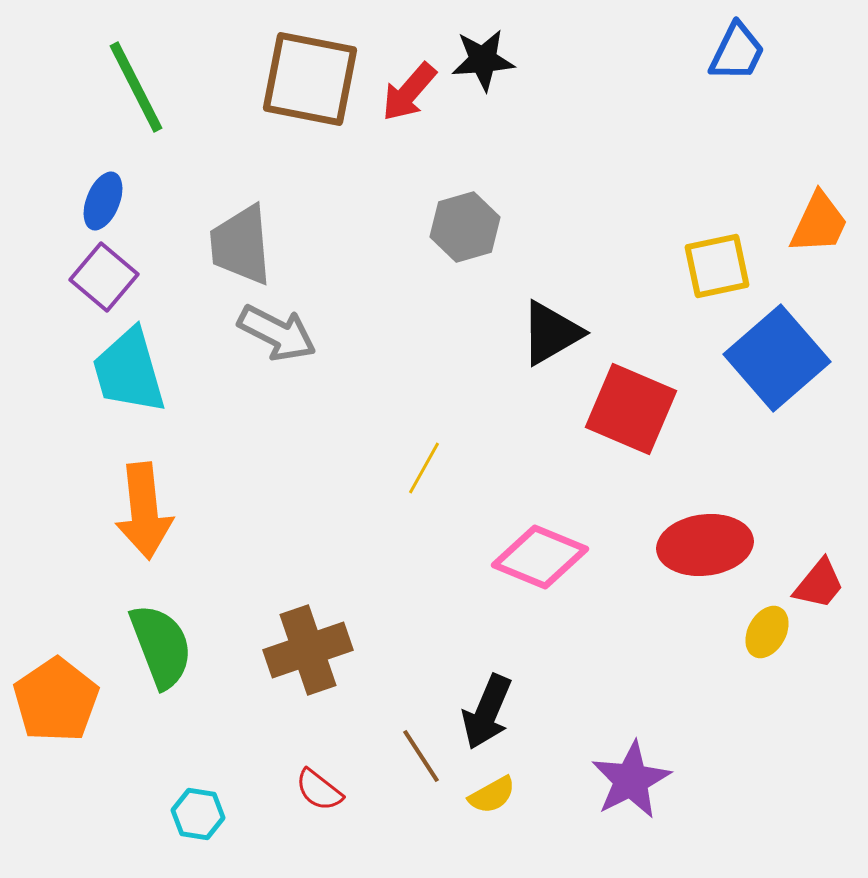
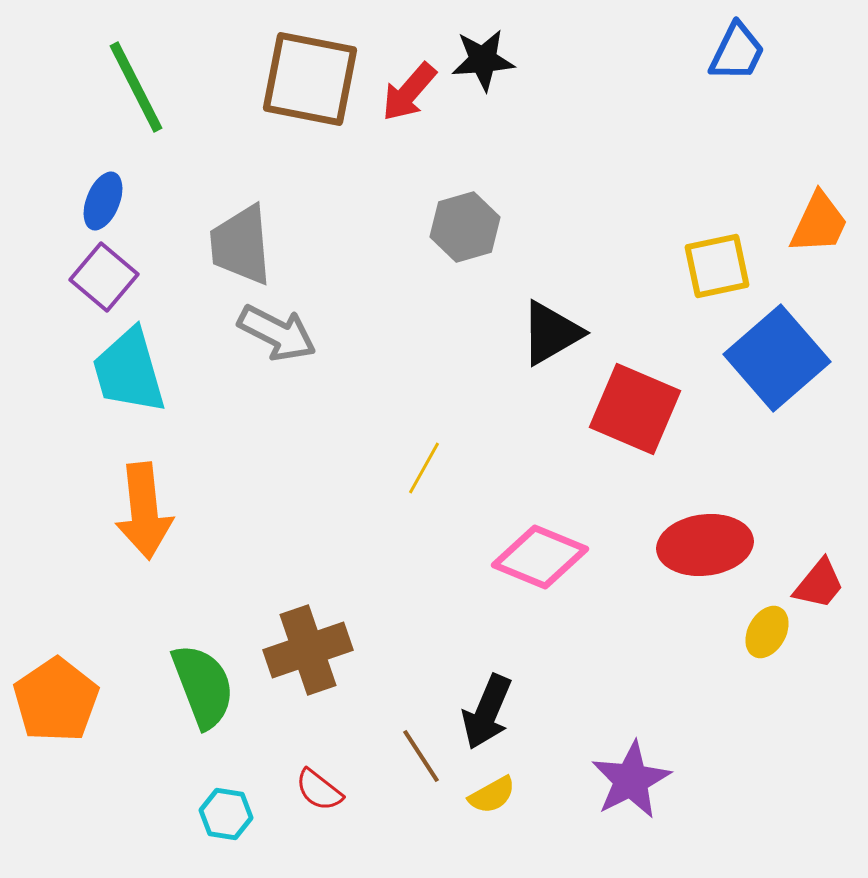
red square: moved 4 px right
green semicircle: moved 42 px right, 40 px down
cyan hexagon: moved 28 px right
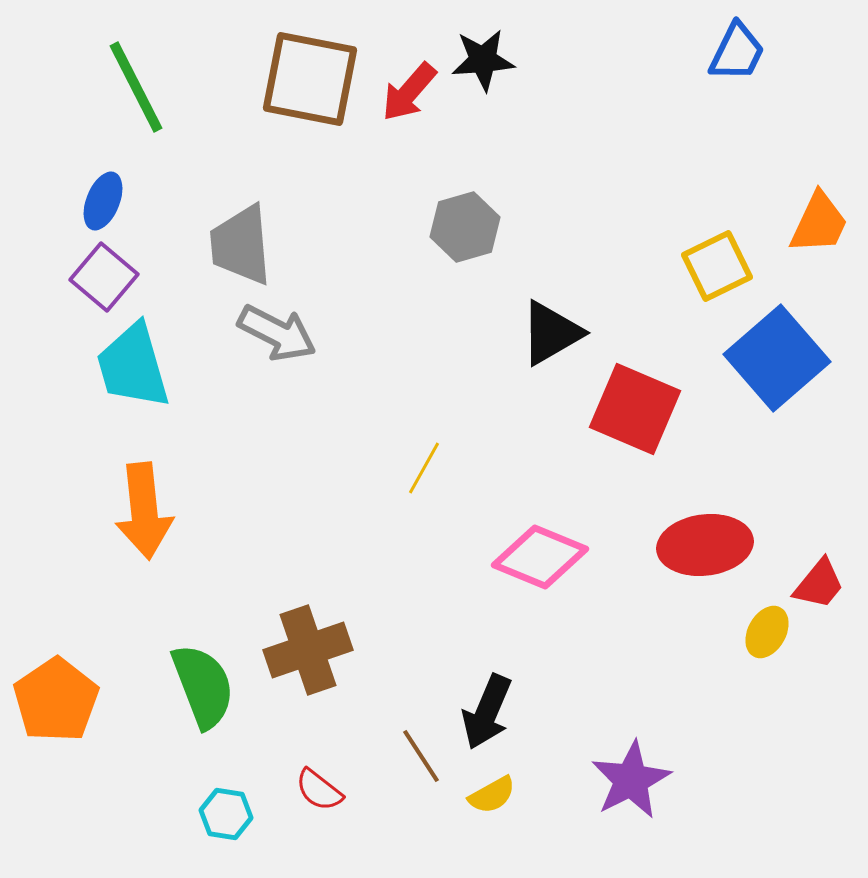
yellow square: rotated 14 degrees counterclockwise
cyan trapezoid: moved 4 px right, 5 px up
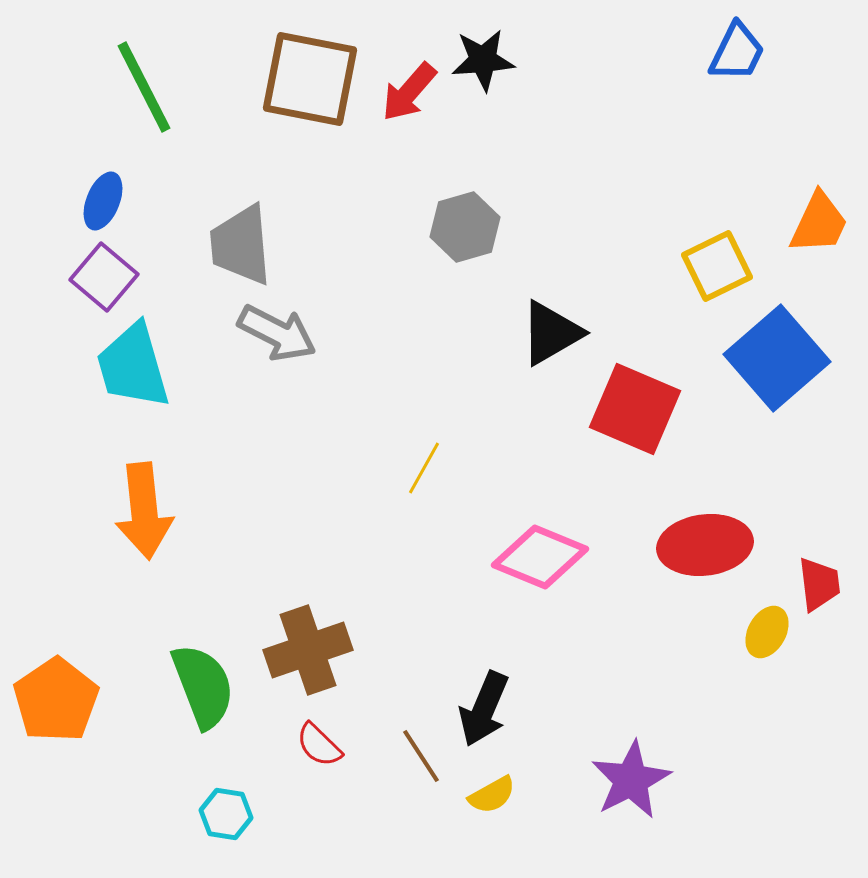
green line: moved 8 px right
red trapezoid: rotated 46 degrees counterclockwise
black arrow: moved 3 px left, 3 px up
red semicircle: moved 45 px up; rotated 6 degrees clockwise
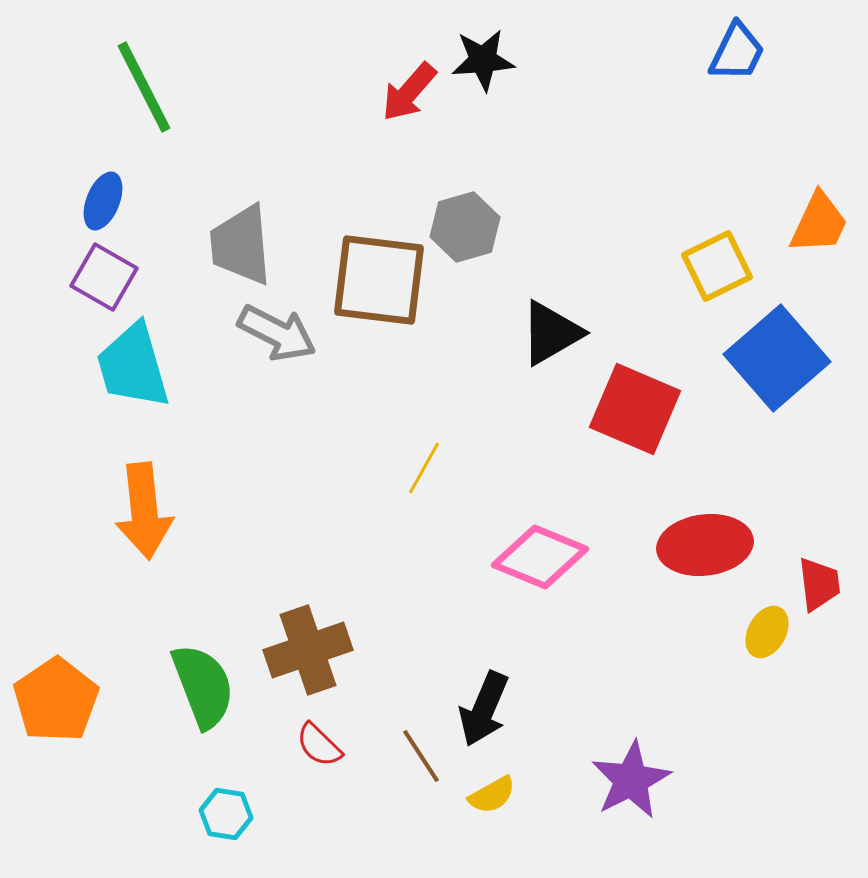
brown square: moved 69 px right, 201 px down; rotated 4 degrees counterclockwise
purple square: rotated 10 degrees counterclockwise
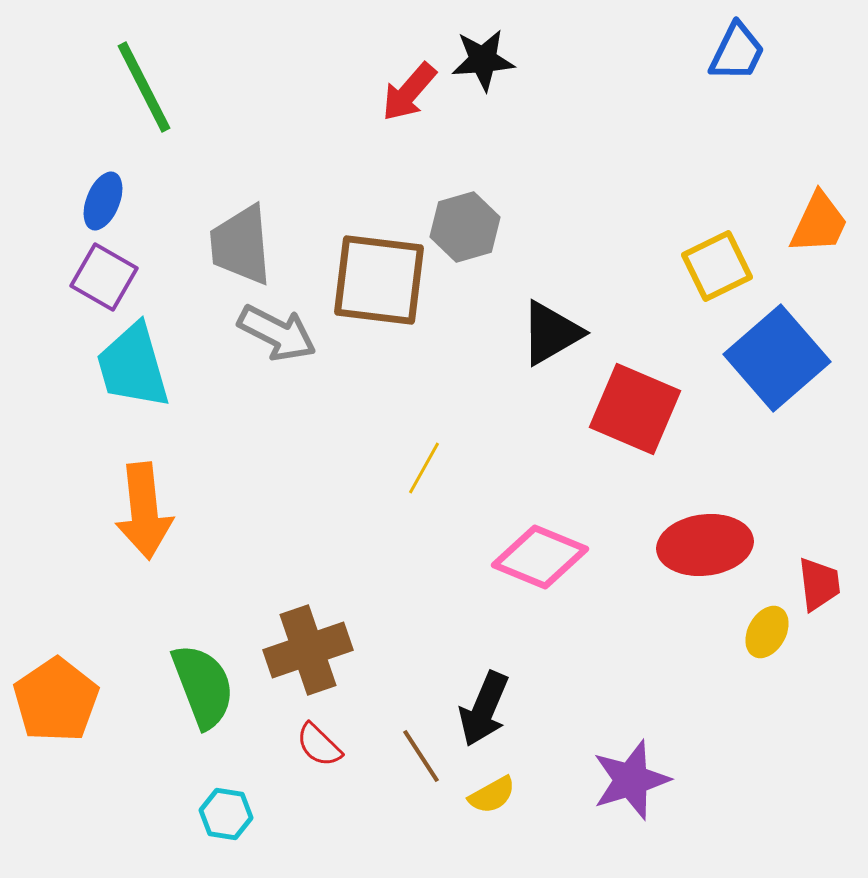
purple star: rotated 10 degrees clockwise
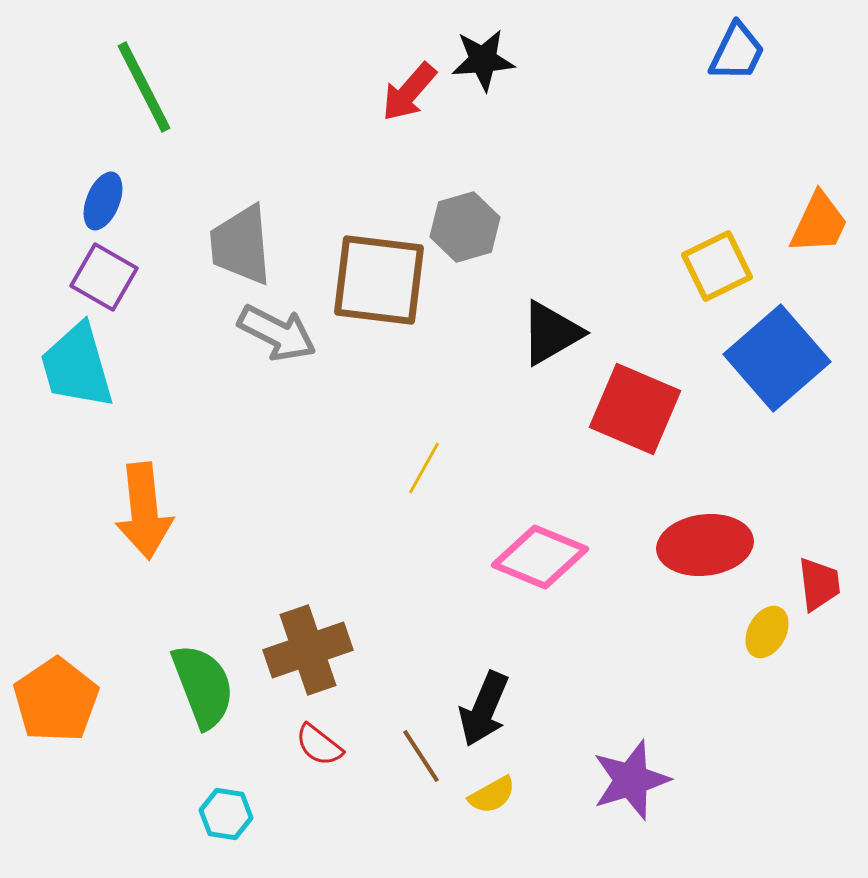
cyan trapezoid: moved 56 px left
red semicircle: rotated 6 degrees counterclockwise
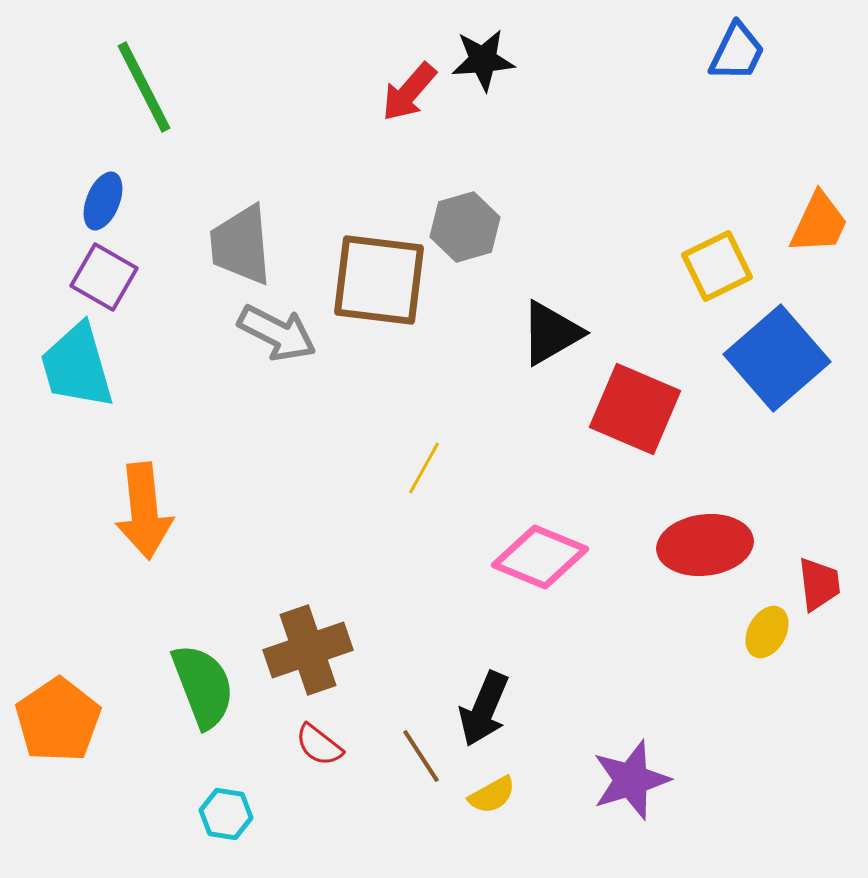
orange pentagon: moved 2 px right, 20 px down
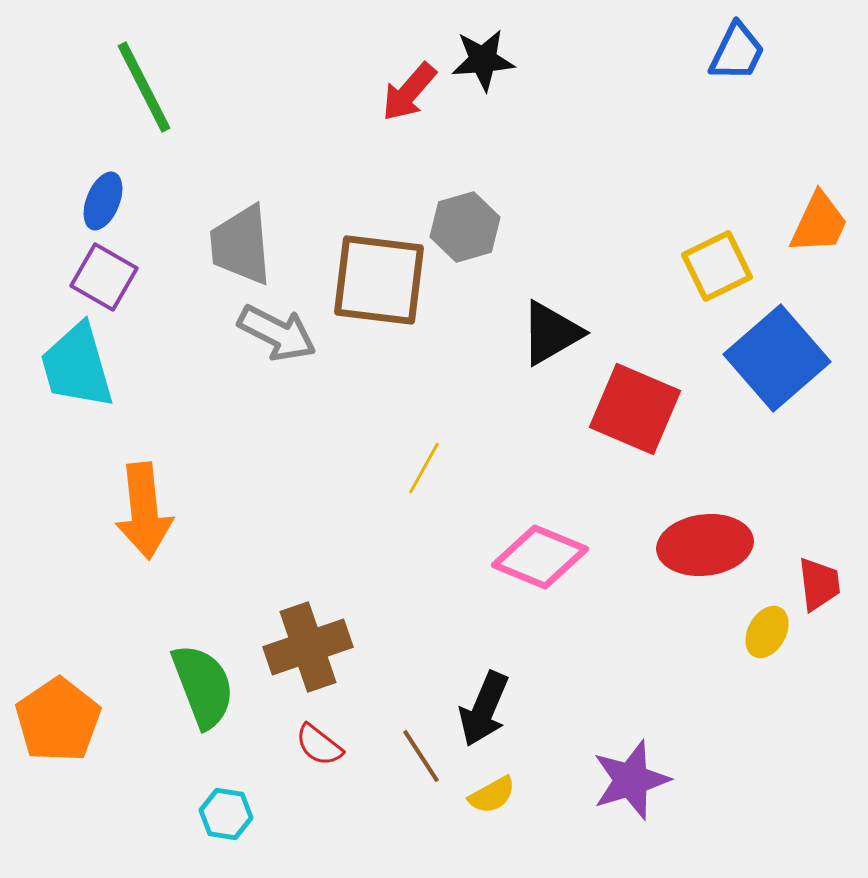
brown cross: moved 3 px up
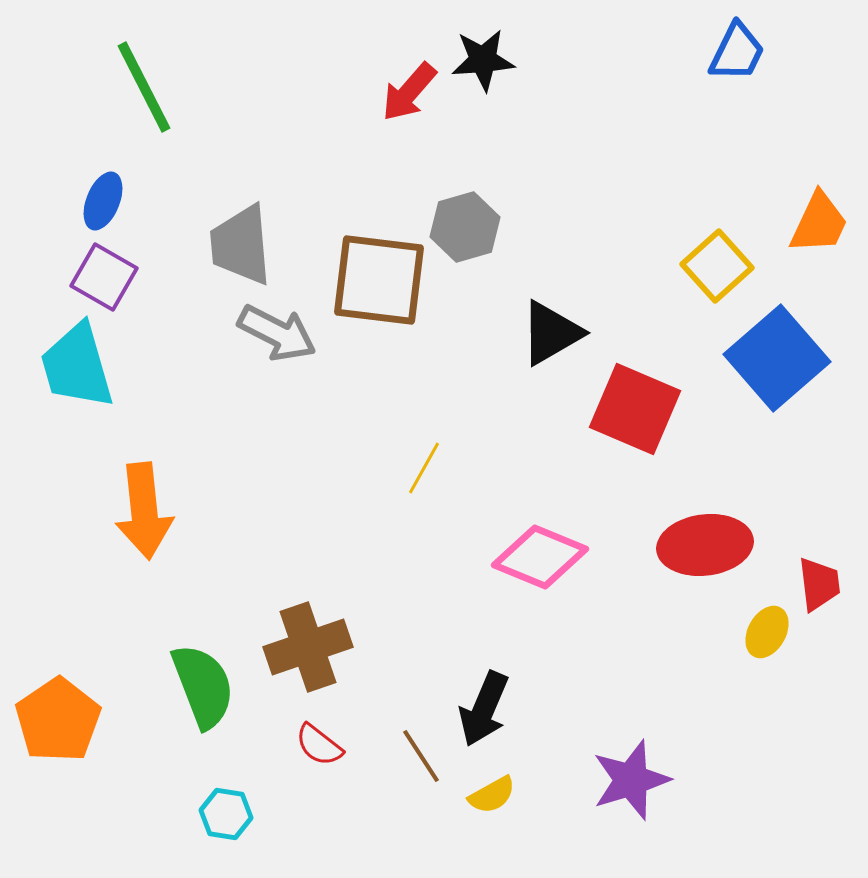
yellow square: rotated 16 degrees counterclockwise
